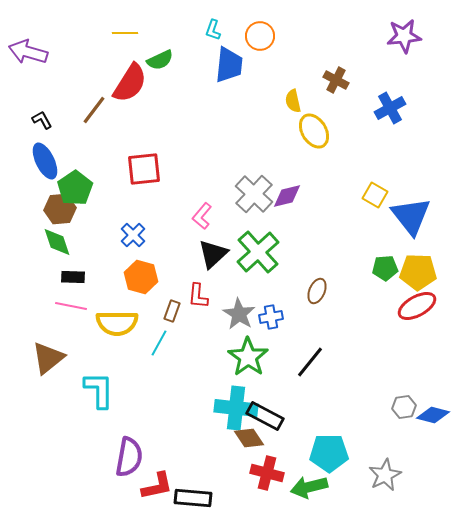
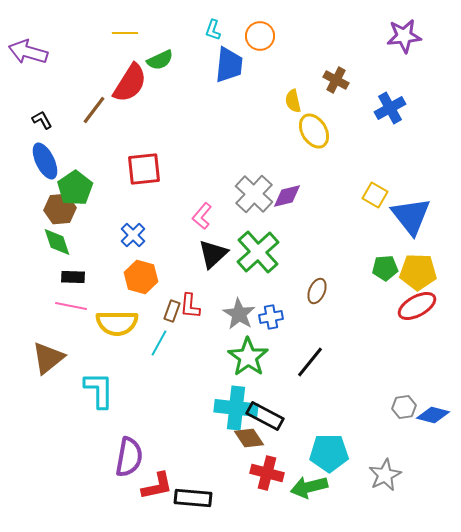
red L-shape at (198, 296): moved 8 px left, 10 px down
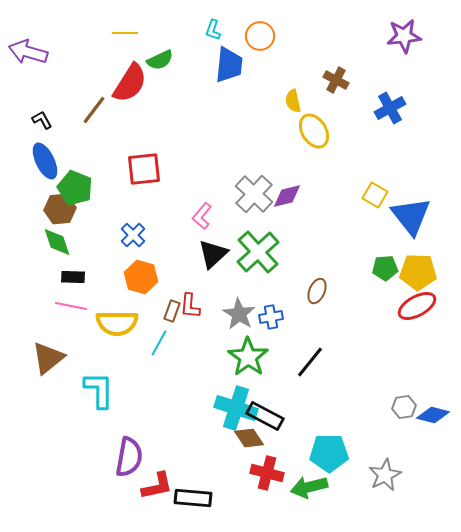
green pentagon at (75, 188): rotated 16 degrees counterclockwise
cyan cross at (236, 408): rotated 12 degrees clockwise
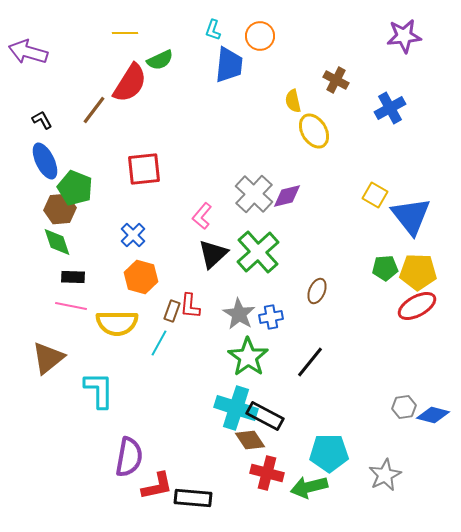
brown diamond at (249, 438): moved 1 px right, 2 px down
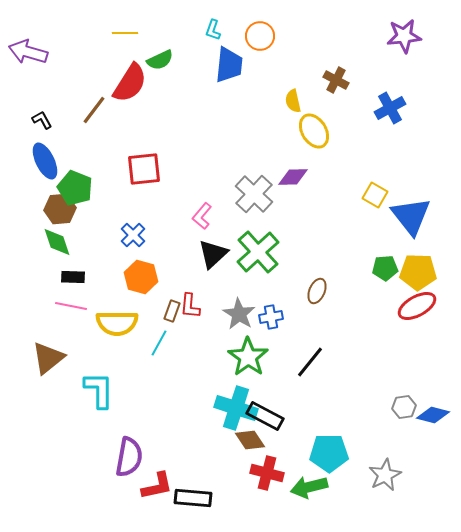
purple diamond at (287, 196): moved 6 px right, 19 px up; rotated 12 degrees clockwise
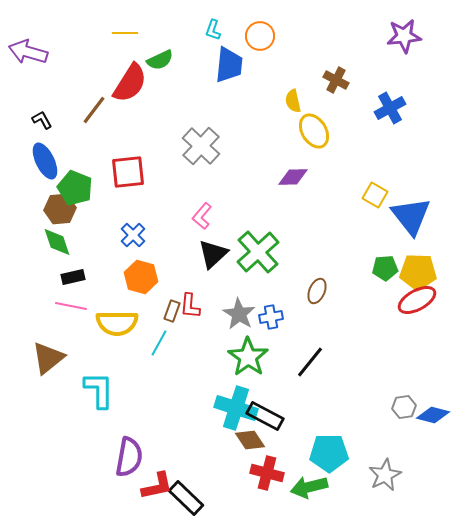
red square at (144, 169): moved 16 px left, 3 px down
gray cross at (254, 194): moved 53 px left, 48 px up
black rectangle at (73, 277): rotated 15 degrees counterclockwise
red ellipse at (417, 306): moved 6 px up
black rectangle at (193, 498): moved 7 px left; rotated 39 degrees clockwise
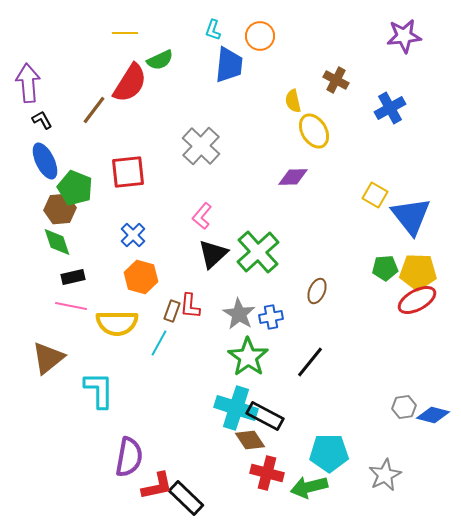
purple arrow at (28, 52): moved 31 px down; rotated 69 degrees clockwise
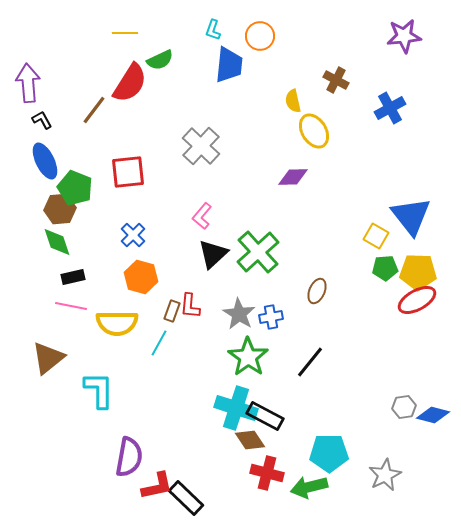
yellow square at (375, 195): moved 1 px right, 41 px down
